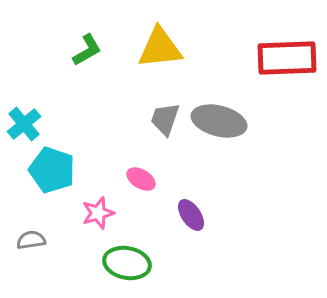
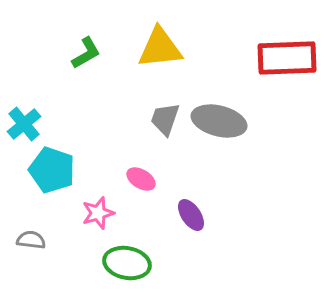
green L-shape: moved 1 px left, 3 px down
gray semicircle: rotated 16 degrees clockwise
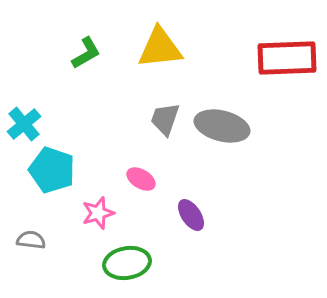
gray ellipse: moved 3 px right, 5 px down
green ellipse: rotated 21 degrees counterclockwise
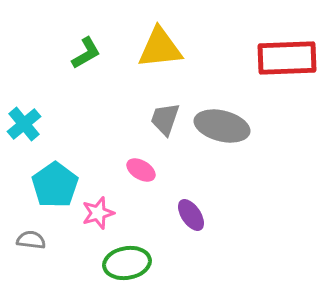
cyan pentagon: moved 3 px right, 15 px down; rotated 18 degrees clockwise
pink ellipse: moved 9 px up
